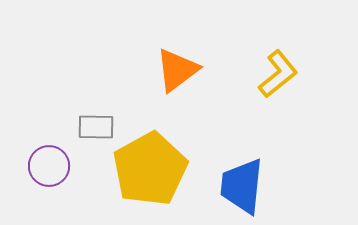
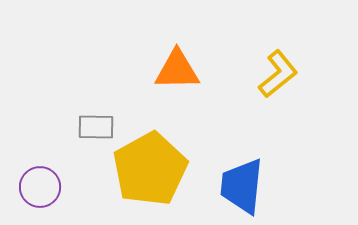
orange triangle: rotated 36 degrees clockwise
purple circle: moved 9 px left, 21 px down
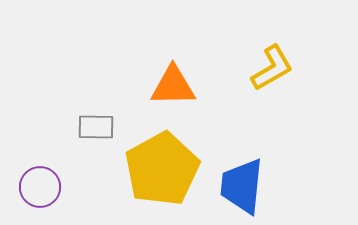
orange triangle: moved 4 px left, 16 px down
yellow L-shape: moved 6 px left, 6 px up; rotated 9 degrees clockwise
yellow pentagon: moved 12 px right
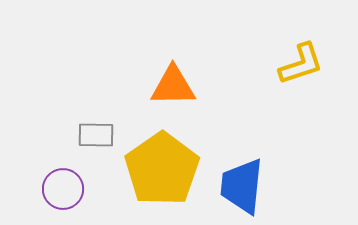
yellow L-shape: moved 29 px right, 4 px up; rotated 12 degrees clockwise
gray rectangle: moved 8 px down
yellow pentagon: rotated 6 degrees counterclockwise
purple circle: moved 23 px right, 2 px down
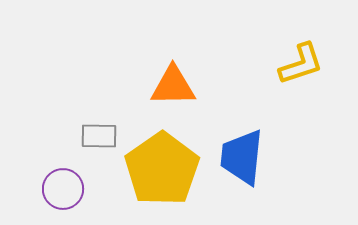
gray rectangle: moved 3 px right, 1 px down
blue trapezoid: moved 29 px up
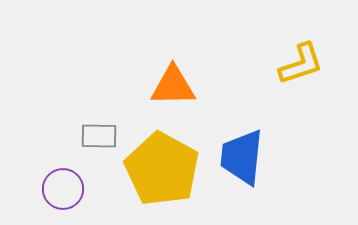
yellow pentagon: rotated 8 degrees counterclockwise
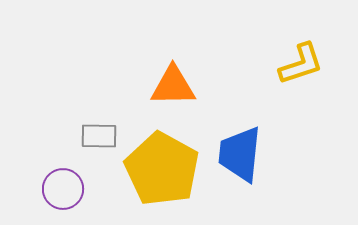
blue trapezoid: moved 2 px left, 3 px up
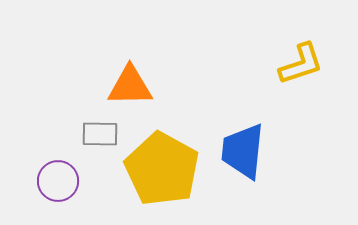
orange triangle: moved 43 px left
gray rectangle: moved 1 px right, 2 px up
blue trapezoid: moved 3 px right, 3 px up
purple circle: moved 5 px left, 8 px up
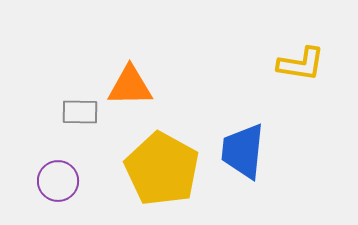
yellow L-shape: rotated 27 degrees clockwise
gray rectangle: moved 20 px left, 22 px up
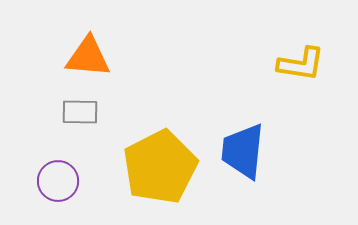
orange triangle: moved 42 px left, 29 px up; rotated 6 degrees clockwise
yellow pentagon: moved 2 px left, 2 px up; rotated 16 degrees clockwise
